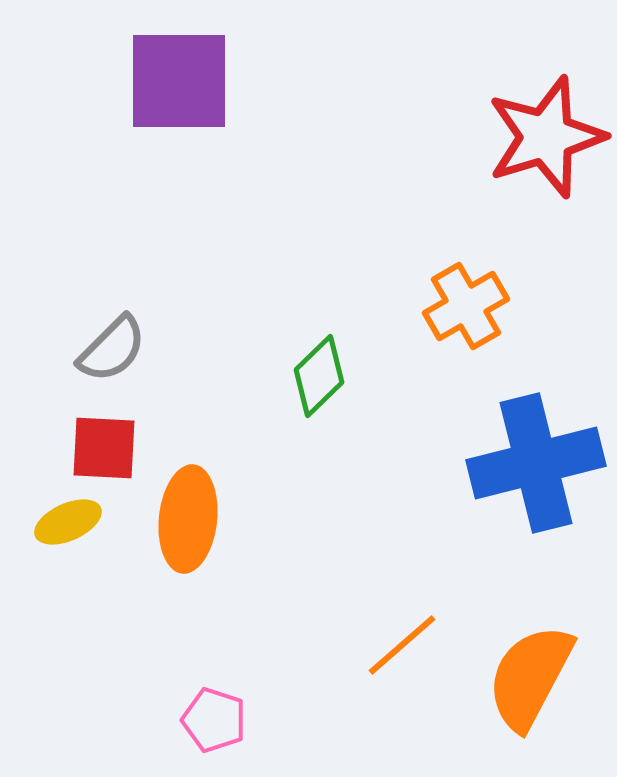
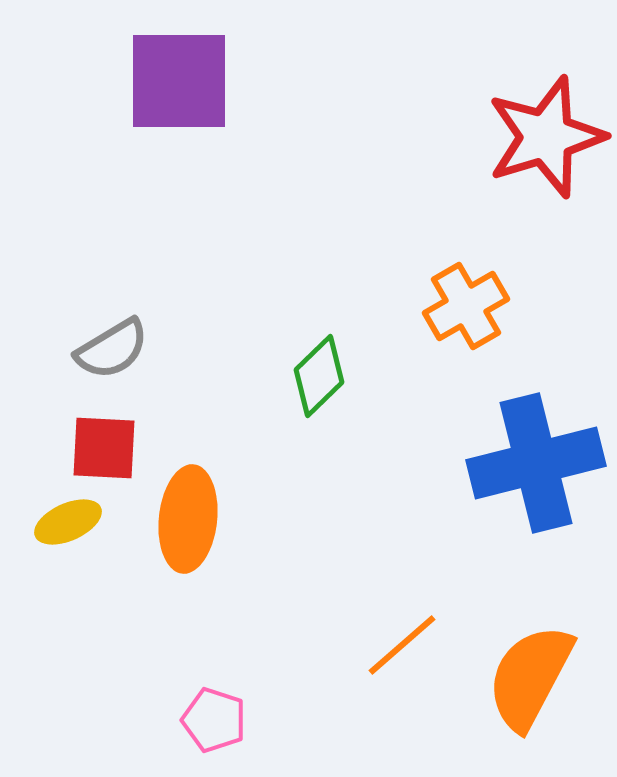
gray semicircle: rotated 14 degrees clockwise
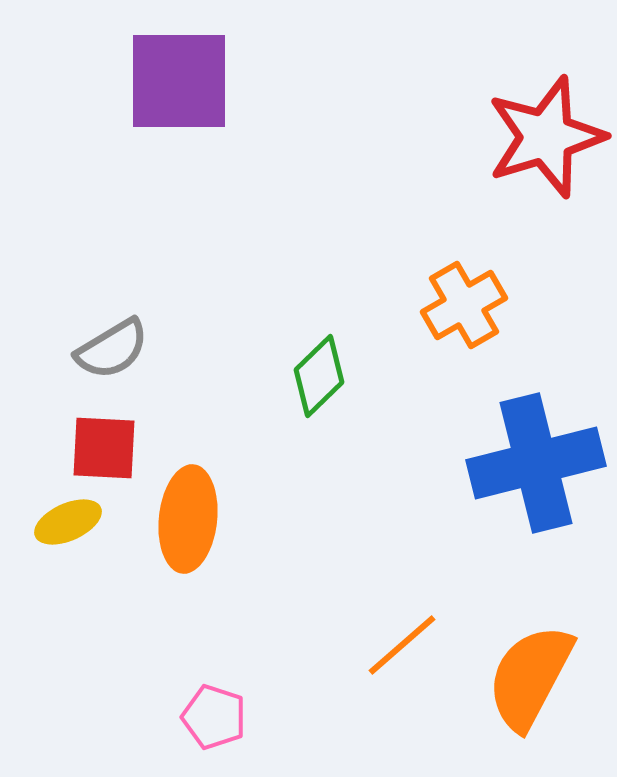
orange cross: moved 2 px left, 1 px up
pink pentagon: moved 3 px up
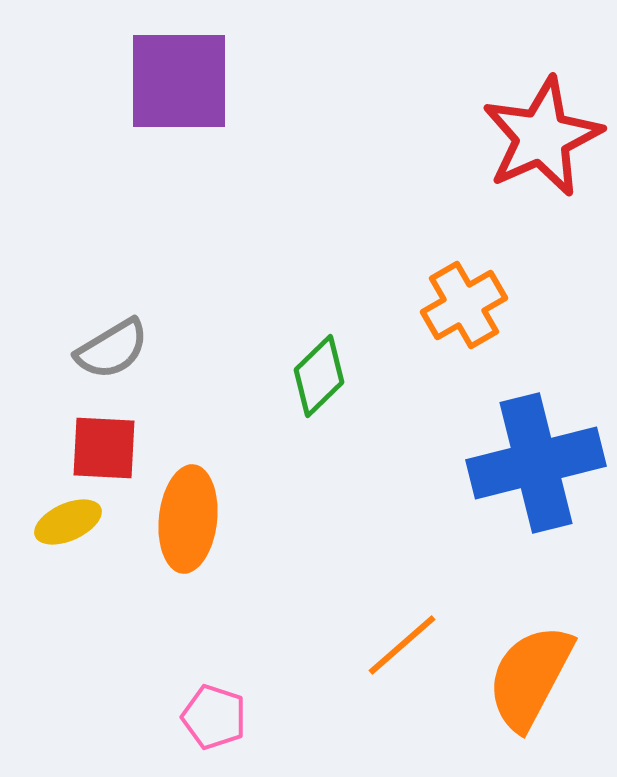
red star: moved 4 px left; rotated 7 degrees counterclockwise
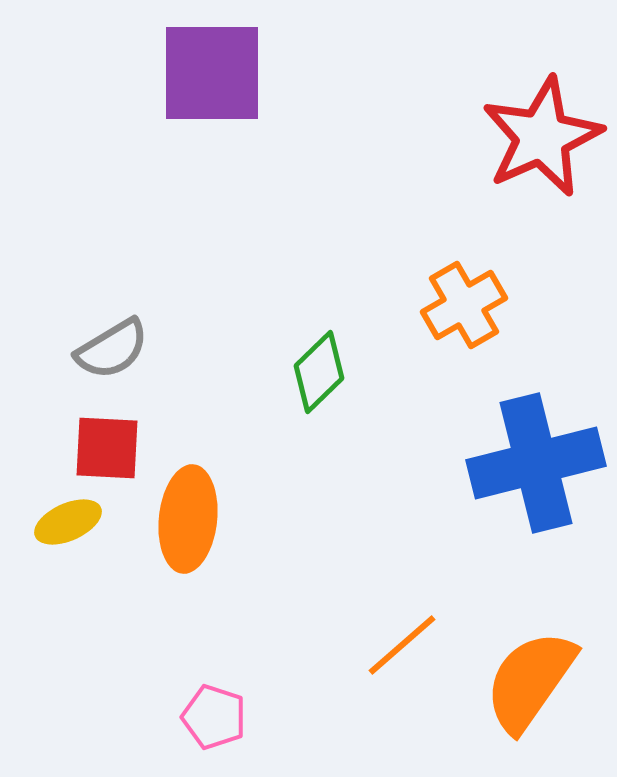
purple square: moved 33 px right, 8 px up
green diamond: moved 4 px up
red square: moved 3 px right
orange semicircle: moved 4 px down; rotated 7 degrees clockwise
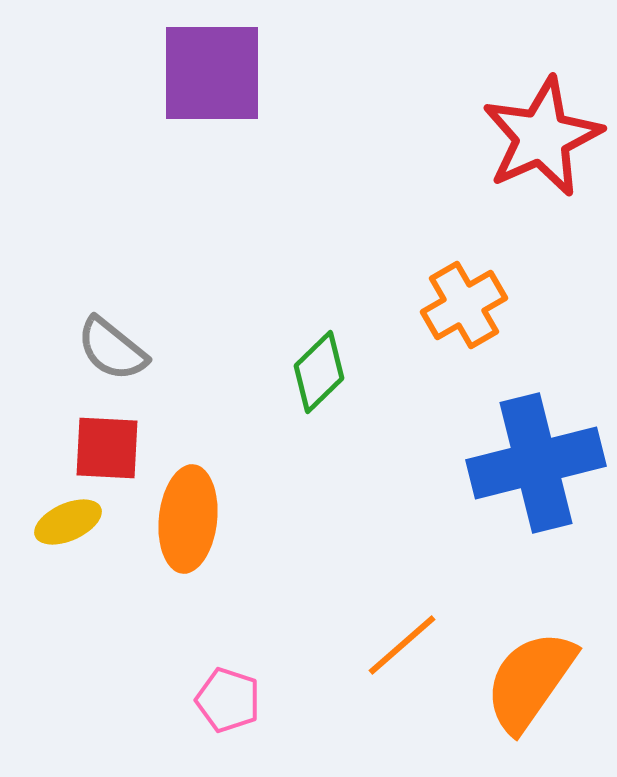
gray semicircle: rotated 70 degrees clockwise
pink pentagon: moved 14 px right, 17 px up
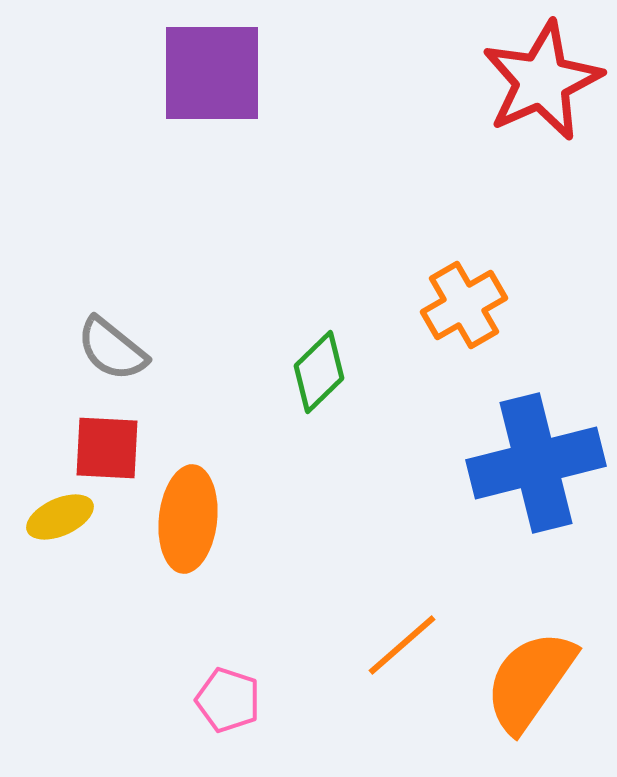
red star: moved 56 px up
yellow ellipse: moved 8 px left, 5 px up
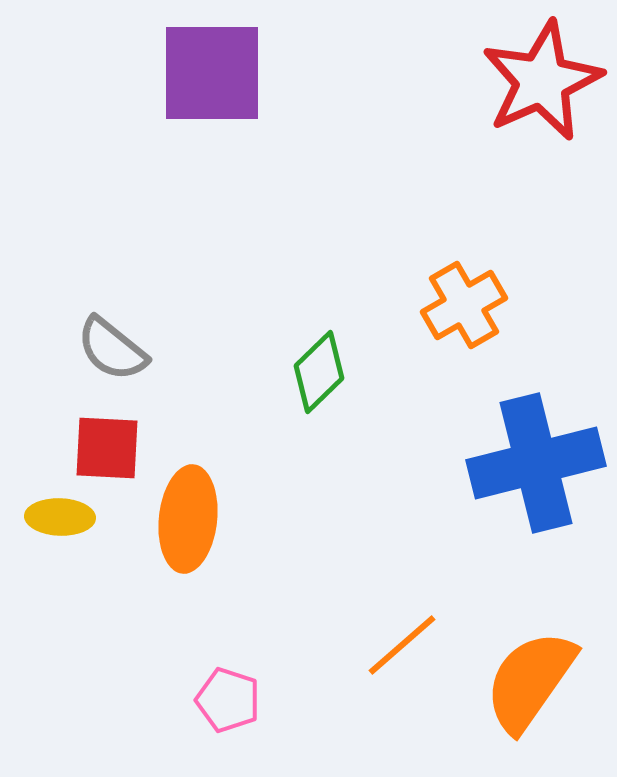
yellow ellipse: rotated 26 degrees clockwise
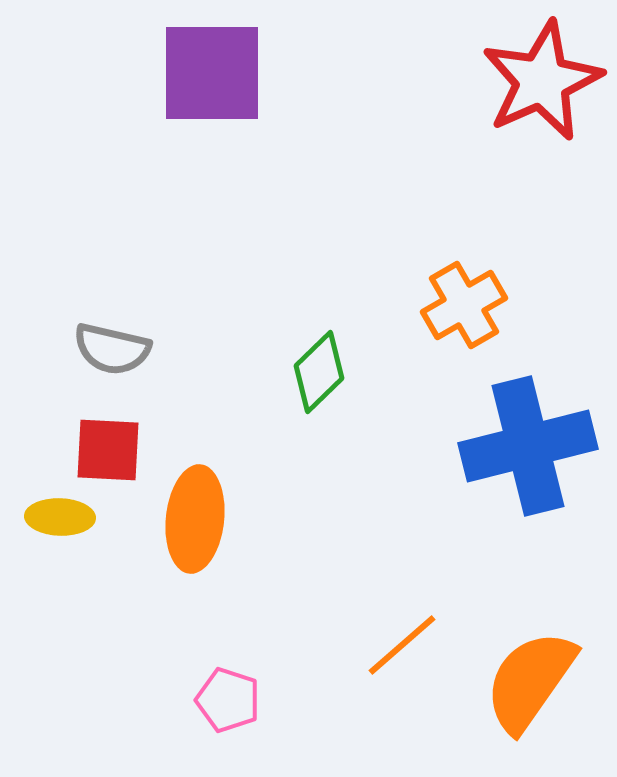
gray semicircle: rotated 26 degrees counterclockwise
red square: moved 1 px right, 2 px down
blue cross: moved 8 px left, 17 px up
orange ellipse: moved 7 px right
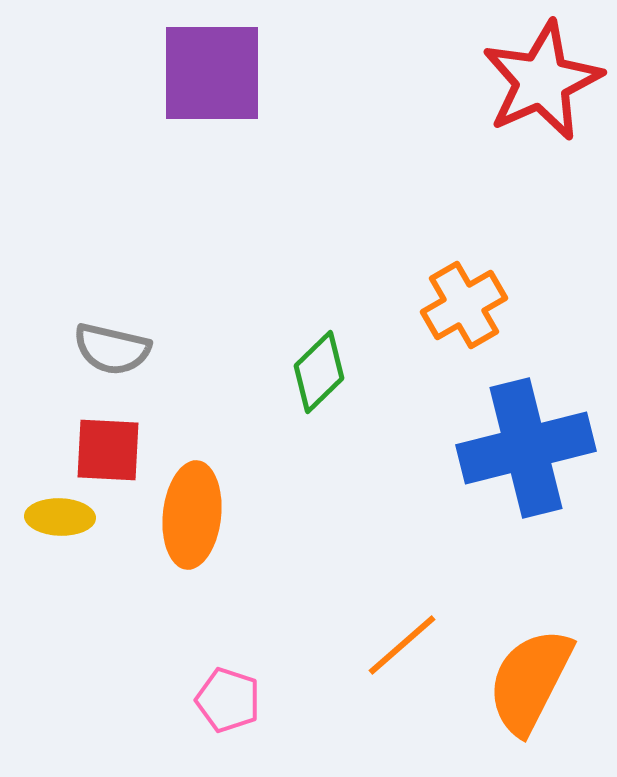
blue cross: moved 2 px left, 2 px down
orange ellipse: moved 3 px left, 4 px up
orange semicircle: rotated 8 degrees counterclockwise
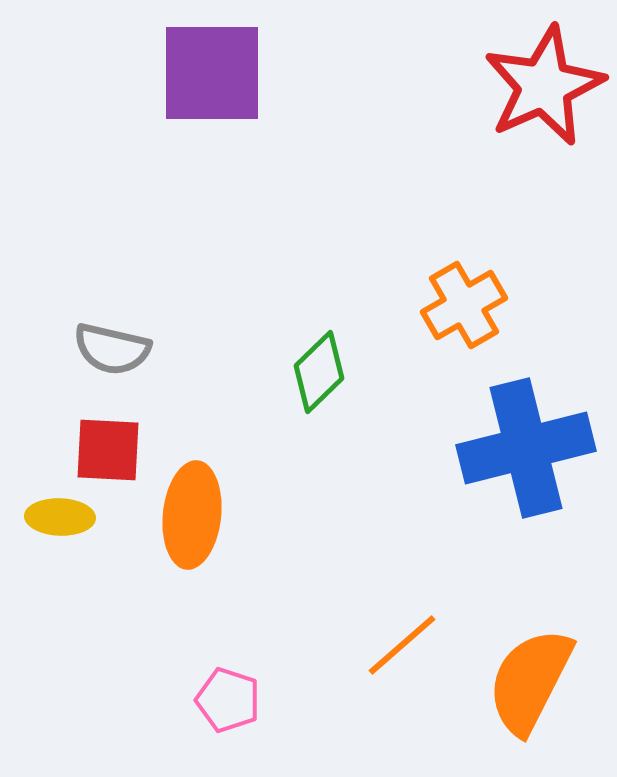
red star: moved 2 px right, 5 px down
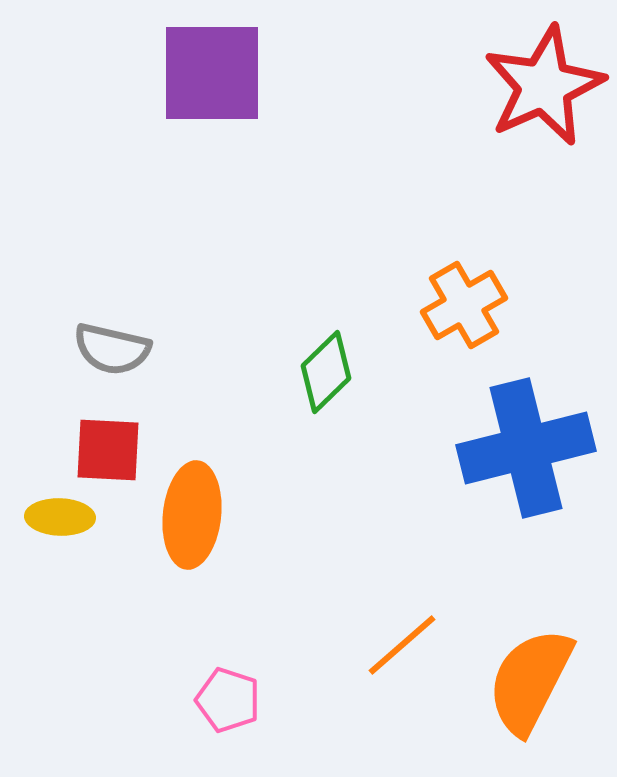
green diamond: moved 7 px right
